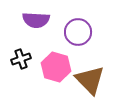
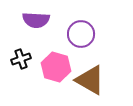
purple circle: moved 3 px right, 2 px down
brown triangle: rotated 16 degrees counterclockwise
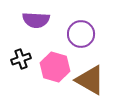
pink hexagon: moved 1 px left
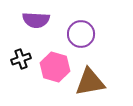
brown triangle: moved 2 px down; rotated 40 degrees counterclockwise
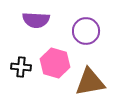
purple circle: moved 5 px right, 3 px up
black cross: moved 8 px down; rotated 24 degrees clockwise
pink hexagon: moved 4 px up
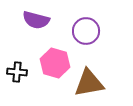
purple semicircle: rotated 12 degrees clockwise
black cross: moved 4 px left, 5 px down
brown triangle: moved 1 px left, 1 px down
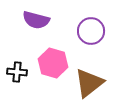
purple circle: moved 5 px right
pink hexagon: moved 2 px left
brown triangle: rotated 28 degrees counterclockwise
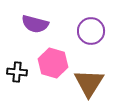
purple semicircle: moved 1 px left, 4 px down
brown triangle: rotated 20 degrees counterclockwise
